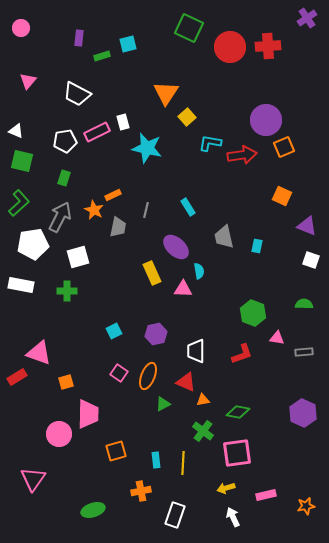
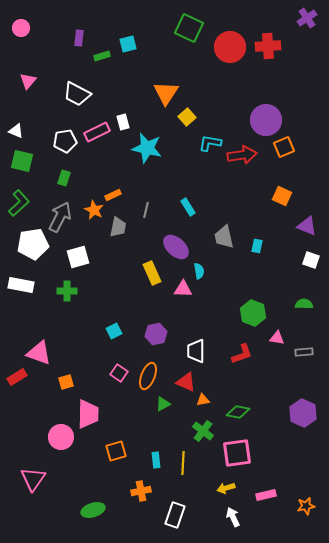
pink circle at (59, 434): moved 2 px right, 3 px down
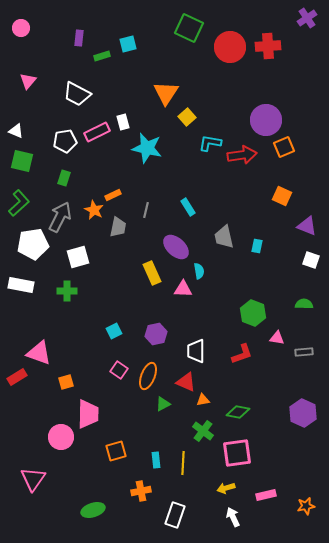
pink square at (119, 373): moved 3 px up
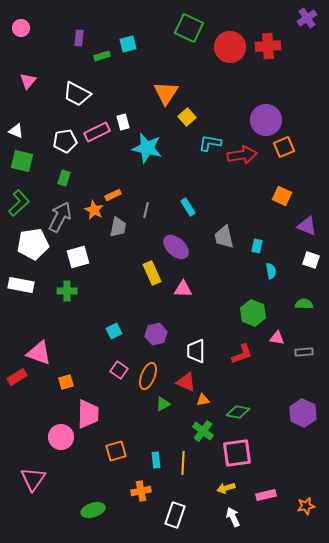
cyan semicircle at (199, 271): moved 72 px right
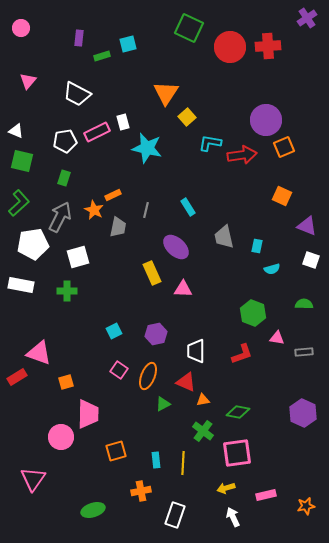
cyan semicircle at (271, 271): moved 1 px right, 2 px up; rotated 84 degrees clockwise
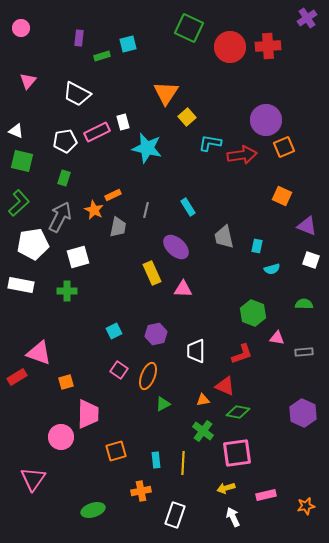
red triangle at (186, 382): moved 39 px right, 4 px down
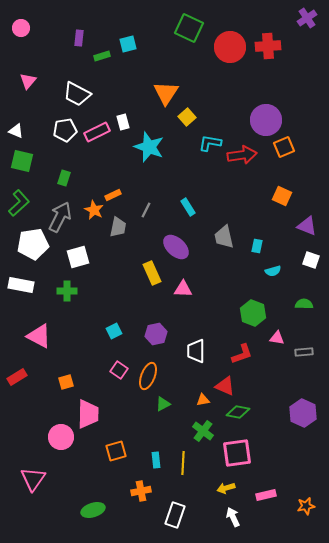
white pentagon at (65, 141): moved 11 px up
cyan star at (147, 148): moved 2 px right, 1 px up; rotated 8 degrees clockwise
gray line at (146, 210): rotated 14 degrees clockwise
cyan semicircle at (272, 269): moved 1 px right, 2 px down
pink triangle at (39, 353): moved 17 px up; rotated 8 degrees clockwise
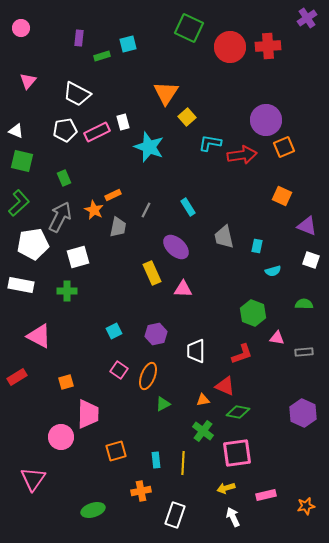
green rectangle at (64, 178): rotated 42 degrees counterclockwise
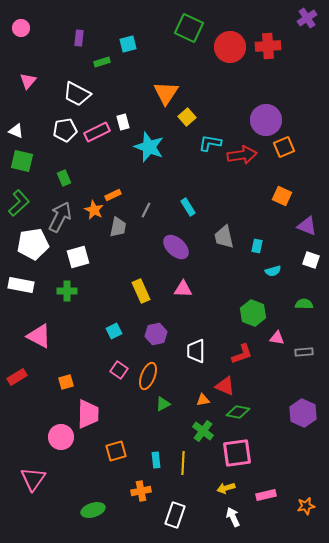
green rectangle at (102, 56): moved 6 px down
yellow rectangle at (152, 273): moved 11 px left, 18 px down
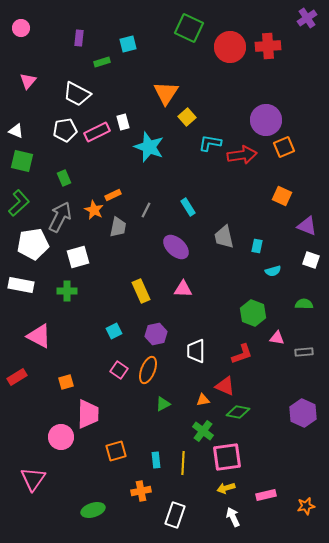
orange ellipse at (148, 376): moved 6 px up
pink square at (237, 453): moved 10 px left, 4 px down
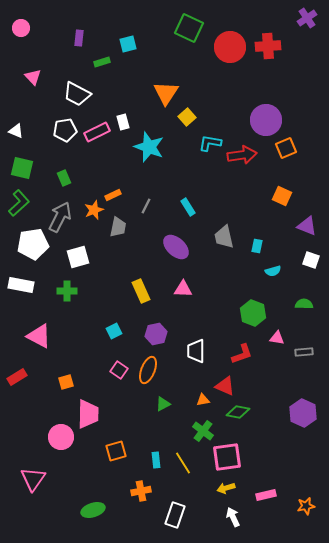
pink triangle at (28, 81): moved 5 px right, 4 px up; rotated 24 degrees counterclockwise
orange square at (284, 147): moved 2 px right, 1 px down
green square at (22, 161): moved 7 px down
orange star at (94, 210): rotated 24 degrees clockwise
gray line at (146, 210): moved 4 px up
yellow line at (183, 463): rotated 35 degrees counterclockwise
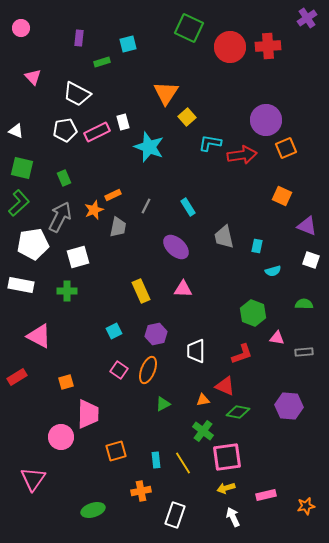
purple hexagon at (303, 413): moved 14 px left, 7 px up; rotated 20 degrees counterclockwise
